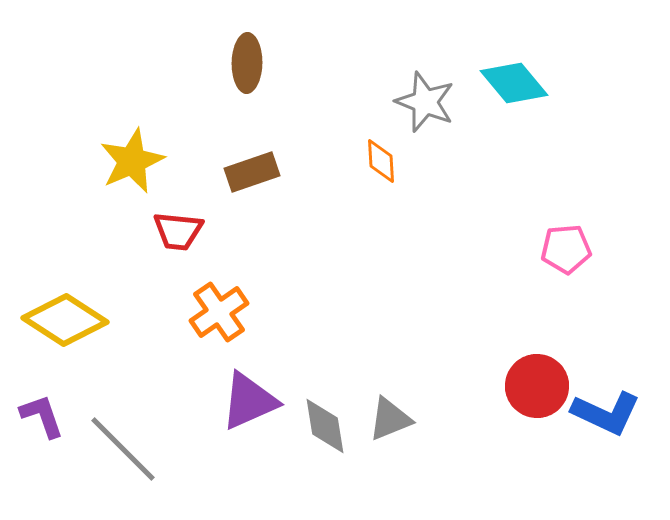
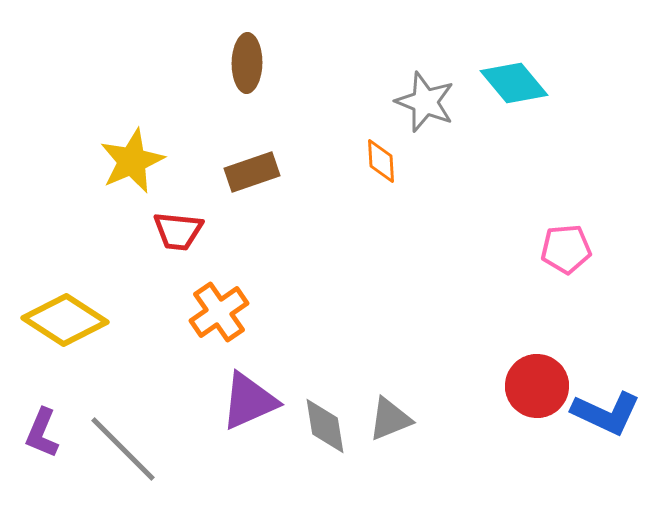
purple L-shape: moved 17 px down; rotated 138 degrees counterclockwise
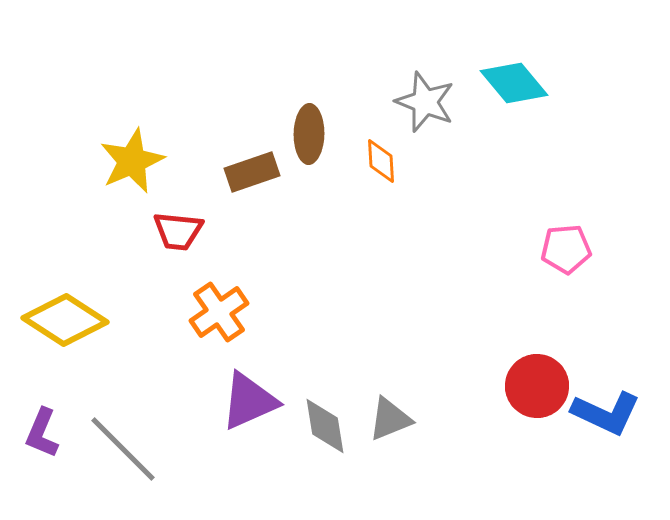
brown ellipse: moved 62 px right, 71 px down
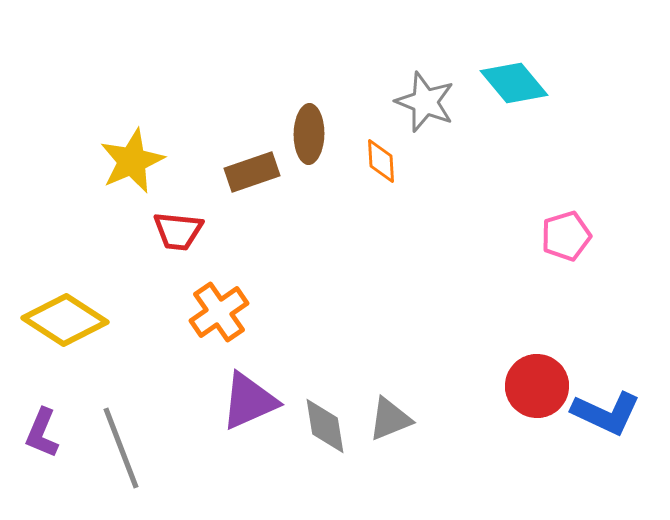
pink pentagon: moved 13 px up; rotated 12 degrees counterclockwise
gray line: moved 2 px left, 1 px up; rotated 24 degrees clockwise
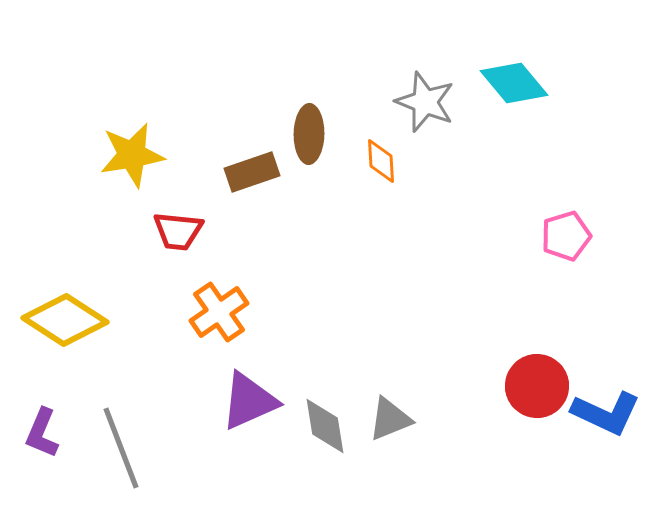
yellow star: moved 6 px up; rotated 14 degrees clockwise
